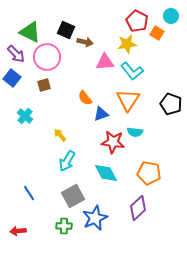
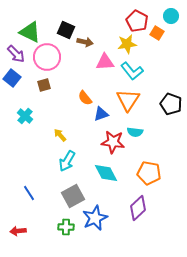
green cross: moved 2 px right, 1 px down
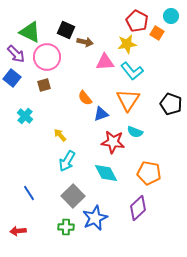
cyan semicircle: rotated 14 degrees clockwise
gray square: rotated 15 degrees counterclockwise
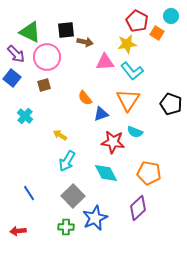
black square: rotated 30 degrees counterclockwise
yellow arrow: rotated 16 degrees counterclockwise
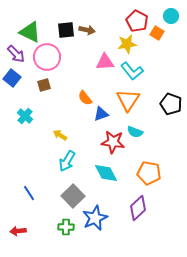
brown arrow: moved 2 px right, 12 px up
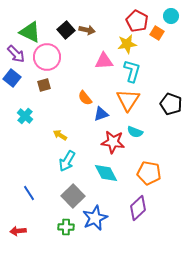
black square: rotated 36 degrees counterclockwise
pink triangle: moved 1 px left, 1 px up
cyan L-shape: rotated 125 degrees counterclockwise
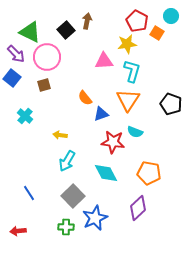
brown arrow: moved 9 px up; rotated 91 degrees counterclockwise
yellow arrow: rotated 24 degrees counterclockwise
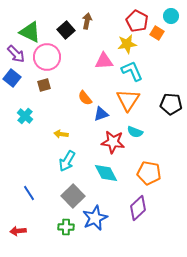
cyan L-shape: rotated 40 degrees counterclockwise
black pentagon: rotated 15 degrees counterclockwise
yellow arrow: moved 1 px right, 1 px up
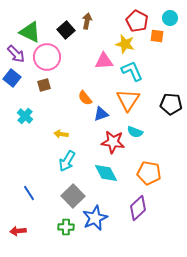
cyan circle: moved 1 px left, 2 px down
orange square: moved 3 px down; rotated 24 degrees counterclockwise
yellow star: moved 2 px left; rotated 24 degrees clockwise
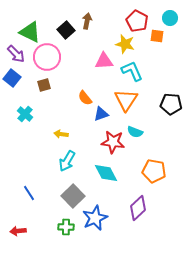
orange triangle: moved 2 px left
cyan cross: moved 2 px up
orange pentagon: moved 5 px right, 2 px up
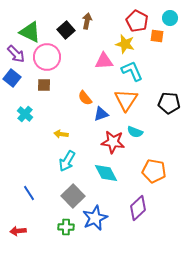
brown square: rotated 16 degrees clockwise
black pentagon: moved 2 px left, 1 px up
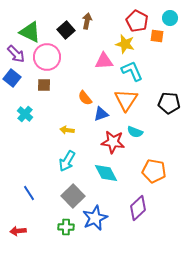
yellow arrow: moved 6 px right, 4 px up
